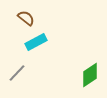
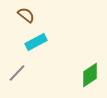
brown semicircle: moved 3 px up
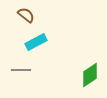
gray line: moved 4 px right, 3 px up; rotated 48 degrees clockwise
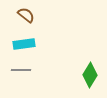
cyan rectangle: moved 12 px left, 2 px down; rotated 20 degrees clockwise
green diamond: rotated 25 degrees counterclockwise
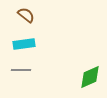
green diamond: moved 2 px down; rotated 35 degrees clockwise
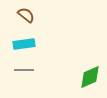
gray line: moved 3 px right
